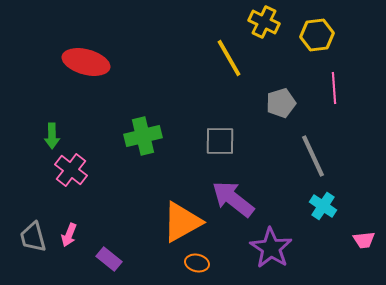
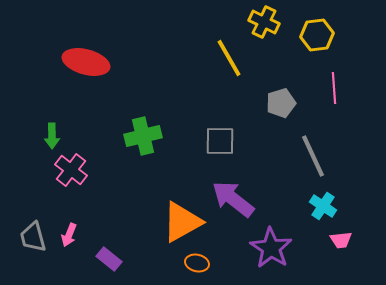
pink trapezoid: moved 23 px left
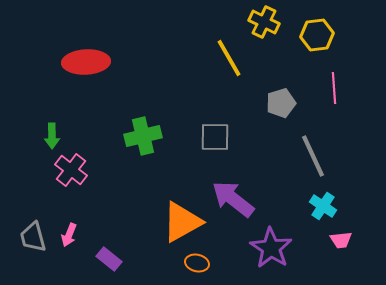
red ellipse: rotated 18 degrees counterclockwise
gray square: moved 5 px left, 4 px up
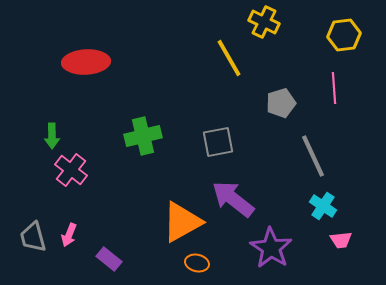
yellow hexagon: moved 27 px right
gray square: moved 3 px right, 5 px down; rotated 12 degrees counterclockwise
